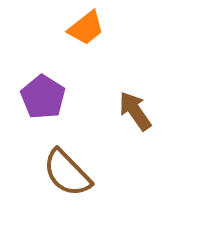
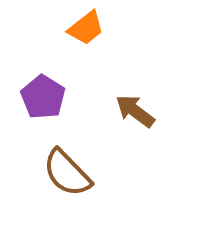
brown arrow: rotated 18 degrees counterclockwise
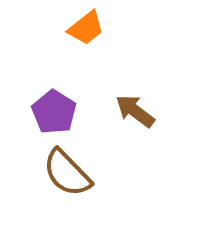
purple pentagon: moved 11 px right, 15 px down
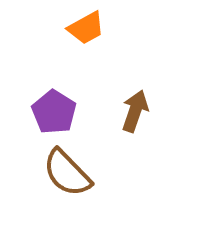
orange trapezoid: rotated 9 degrees clockwise
brown arrow: rotated 72 degrees clockwise
